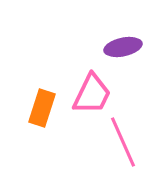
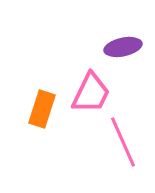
pink trapezoid: moved 1 px left, 1 px up
orange rectangle: moved 1 px down
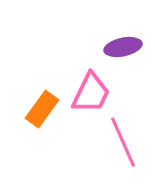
orange rectangle: rotated 18 degrees clockwise
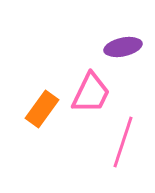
pink line: rotated 42 degrees clockwise
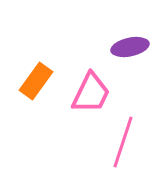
purple ellipse: moved 7 px right
orange rectangle: moved 6 px left, 28 px up
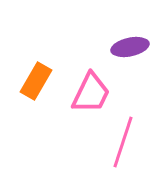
orange rectangle: rotated 6 degrees counterclockwise
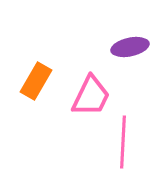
pink trapezoid: moved 3 px down
pink line: rotated 15 degrees counterclockwise
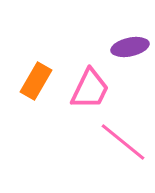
pink trapezoid: moved 1 px left, 7 px up
pink line: rotated 54 degrees counterclockwise
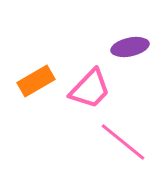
orange rectangle: rotated 30 degrees clockwise
pink trapezoid: rotated 18 degrees clockwise
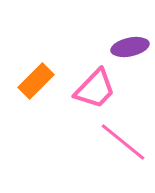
orange rectangle: rotated 15 degrees counterclockwise
pink trapezoid: moved 5 px right
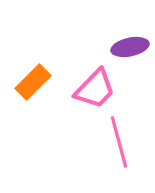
orange rectangle: moved 3 px left, 1 px down
pink line: moved 4 px left; rotated 36 degrees clockwise
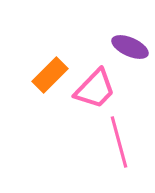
purple ellipse: rotated 36 degrees clockwise
orange rectangle: moved 17 px right, 7 px up
